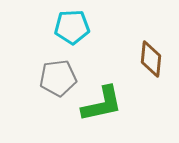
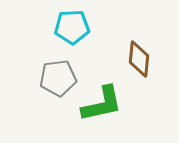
brown diamond: moved 12 px left
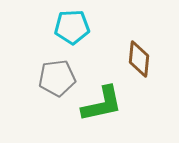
gray pentagon: moved 1 px left
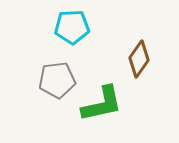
brown diamond: rotated 30 degrees clockwise
gray pentagon: moved 2 px down
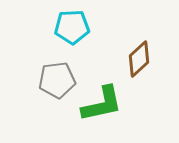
brown diamond: rotated 12 degrees clockwise
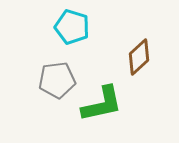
cyan pentagon: rotated 20 degrees clockwise
brown diamond: moved 2 px up
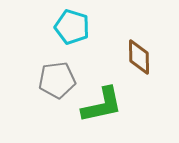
brown diamond: rotated 48 degrees counterclockwise
green L-shape: moved 1 px down
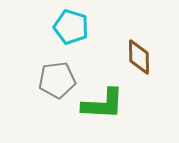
cyan pentagon: moved 1 px left
green L-shape: moved 1 px right, 1 px up; rotated 15 degrees clockwise
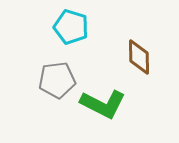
green L-shape: rotated 24 degrees clockwise
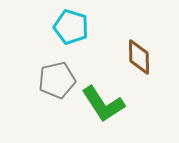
gray pentagon: rotated 6 degrees counterclockwise
green L-shape: rotated 30 degrees clockwise
